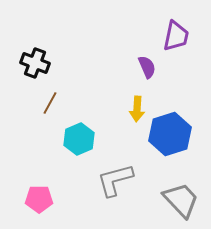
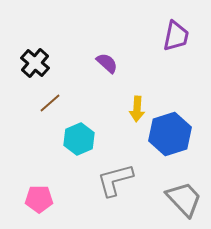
black cross: rotated 20 degrees clockwise
purple semicircle: moved 40 px left, 4 px up; rotated 25 degrees counterclockwise
brown line: rotated 20 degrees clockwise
gray trapezoid: moved 3 px right, 1 px up
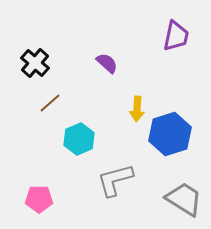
gray trapezoid: rotated 15 degrees counterclockwise
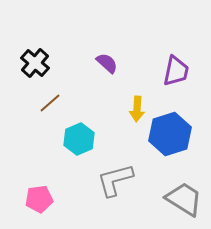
purple trapezoid: moved 35 px down
pink pentagon: rotated 8 degrees counterclockwise
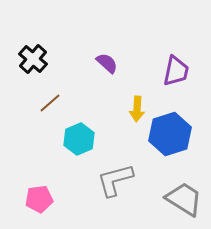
black cross: moved 2 px left, 4 px up
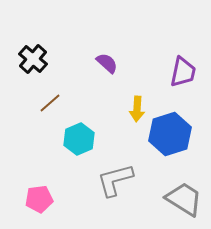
purple trapezoid: moved 7 px right, 1 px down
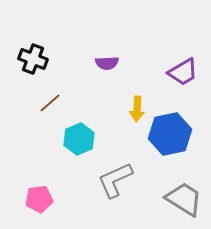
black cross: rotated 20 degrees counterclockwise
purple semicircle: rotated 135 degrees clockwise
purple trapezoid: rotated 48 degrees clockwise
blue hexagon: rotated 6 degrees clockwise
gray L-shape: rotated 9 degrees counterclockwise
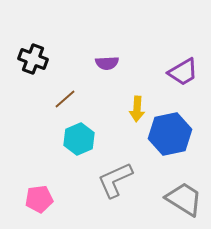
brown line: moved 15 px right, 4 px up
